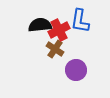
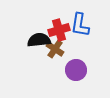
blue L-shape: moved 4 px down
black semicircle: moved 1 px left, 15 px down
red cross: rotated 10 degrees clockwise
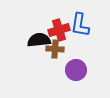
brown cross: rotated 30 degrees counterclockwise
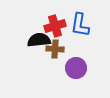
red cross: moved 4 px left, 4 px up
purple circle: moved 2 px up
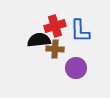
blue L-shape: moved 6 px down; rotated 10 degrees counterclockwise
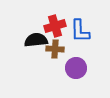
black semicircle: moved 3 px left
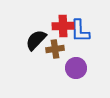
red cross: moved 8 px right; rotated 15 degrees clockwise
black semicircle: rotated 40 degrees counterclockwise
brown cross: rotated 12 degrees counterclockwise
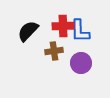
black semicircle: moved 8 px left, 9 px up
brown cross: moved 1 px left, 2 px down
purple circle: moved 5 px right, 5 px up
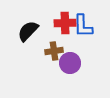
red cross: moved 2 px right, 3 px up
blue L-shape: moved 3 px right, 5 px up
purple circle: moved 11 px left
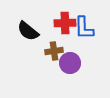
blue L-shape: moved 1 px right, 2 px down
black semicircle: rotated 95 degrees counterclockwise
